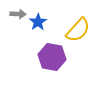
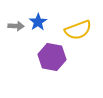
gray arrow: moved 2 px left, 12 px down
yellow semicircle: rotated 28 degrees clockwise
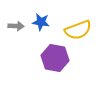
blue star: moved 3 px right; rotated 30 degrees counterclockwise
purple hexagon: moved 3 px right, 1 px down
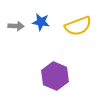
yellow semicircle: moved 4 px up
purple hexagon: moved 18 px down; rotated 12 degrees clockwise
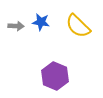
yellow semicircle: rotated 64 degrees clockwise
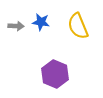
yellow semicircle: rotated 24 degrees clockwise
purple hexagon: moved 2 px up
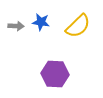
yellow semicircle: rotated 112 degrees counterclockwise
purple hexagon: rotated 20 degrees counterclockwise
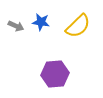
gray arrow: rotated 21 degrees clockwise
purple hexagon: rotated 8 degrees counterclockwise
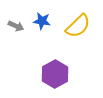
blue star: moved 1 px right, 1 px up
purple hexagon: rotated 24 degrees counterclockwise
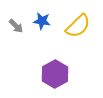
gray arrow: rotated 21 degrees clockwise
